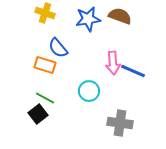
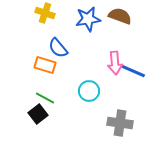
pink arrow: moved 2 px right
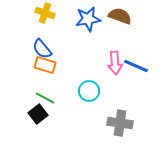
blue semicircle: moved 16 px left, 1 px down
blue line: moved 3 px right, 5 px up
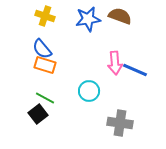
yellow cross: moved 3 px down
blue line: moved 1 px left, 4 px down
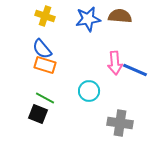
brown semicircle: rotated 15 degrees counterclockwise
black square: rotated 30 degrees counterclockwise
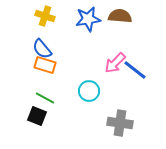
pink arrow: rotated 50 degrees clockwise
blue line: rotated 15 degrees clockwise
black square: moved 1 px left, 2 px down
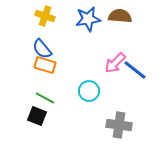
gray cross: moved 1 px left, 2 px down
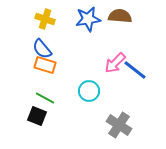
yellow cross: moved 3 px down
gray cross: rotated 25 degrees clockwise
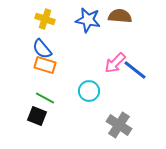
blue star: moved 1 px down; rotated 20 degrees clockwise
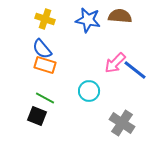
gray cross: moved 3 px right, 2 px up
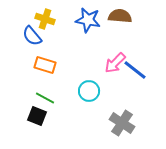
blue semicircle: moved 10 px left, 13 px up
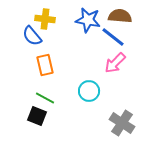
yellow cross: rotated 12 degrees counterclockwise
orange rectangle: rotated 60 degrees clockwise
blue line: moved 22 px left, 33 px up
